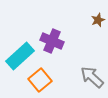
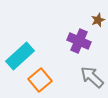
purple cross: moved 27 px right
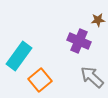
brown star: rotated 16 degrees clockwise
cyan rectangle: moved 1 px left; rotated 12 degrees counterclockwise
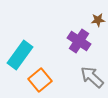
purple cross: rotated 10 degrees clockwise
cyan rectangle: moved 1 px right, 1 px up
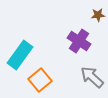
brown star: moved 5 px up
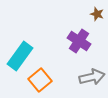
brown star: moved 1 px left, 1 px up; rotated 24 degrees clockwise
cyan rectangle: moved 1 px down
gray arrow: rotated 125 degrees clockwise
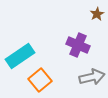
brown star: rotated 24 degrees clockwise
purple cross: moved 1 px left, 4 px down; rotated 10 degrees counterclockwise
cyan rectangle: rotated 20 degrees clockwise
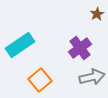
purple cross: moved 2 px right, 3 px down; rotated 30 degrees clockwise
cyan rectangle: moved 11 px up
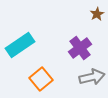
orange square: moved 1 px right, 1 px up
